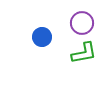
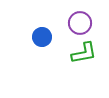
purple circle: moved 2 px left
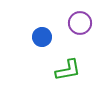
green L-shape: moved 16 px left, 17 px down
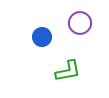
green L-shape: moved 1 px down
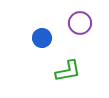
blue circle: moved 1 px down
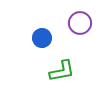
green L-shape: moved 6 px left
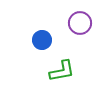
blue circle: moved 2 px down
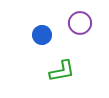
blue circle: moved 5 px up
